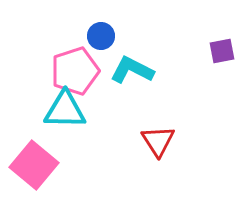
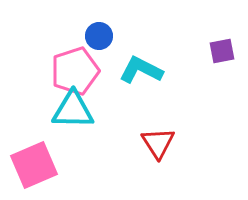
blue circle: moved 2 px left
cyan L-shape: moved 9 px right
cyan triangle: moved 8 px right
red triangle: moved 2 px down
pink square: rotated 27 degrees clockwise
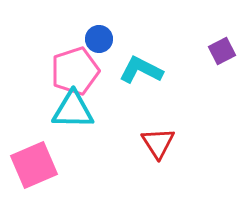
blue circle: moved 3 px down
purple square: rotated 16 degrees counterclockwise
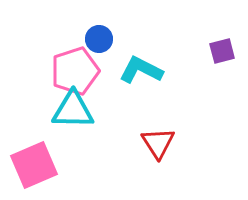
purple square: rotated 12 degrees clockwise
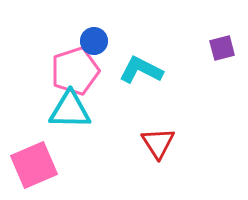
blue circle: moved 5 px left, 2 px down
purple square: moved 3 px up
cyan triangle: moved 3 px left
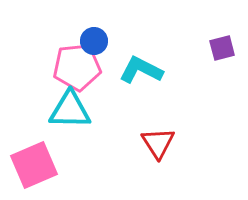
pink pentagon: moved 2 px right, 4 px up; rotated 12 degrees clockwise
